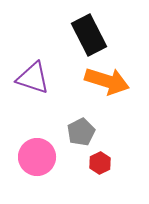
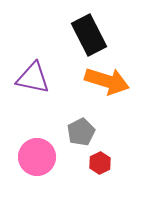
purple triangle: rotated 6 degrees counterclockwise
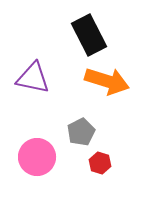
red hexagon: rotated 15 degrees counterclockwise
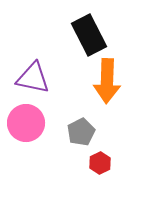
orange arrow: rotated 75 degrees clockwise
pink circle: moved 11 px left, 34 px up
red hexagon: rotated 15 degrees clockwise
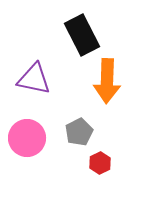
black rectangle: moved 7 px left
purple triangle: moved 1 px right, 1 px down
pink circle: moved 1 px right, 15 px down
gray pentagon: moved 2 px left
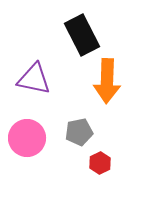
gray pentagon: rotated 16 degrees clockwise
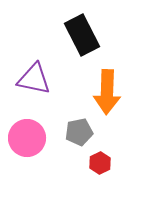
orange arrow: moved 11 px down
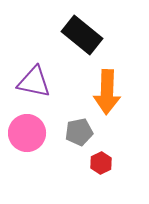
black rectangle: rotated 24 degrees counterclockwise
purple triangle: moved 3 px down
pink circle: moved 5 px up
red hexagon: moved 1 px right
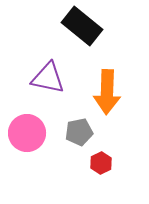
black rectangle: moved 9 px up
purple triangle: moved 14 px right, 4 px up
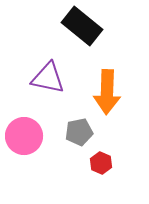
pink circle: moved 3 px left, 3 px down
red hexagon: rotated 10 degrees counterclockwise
